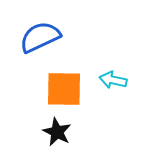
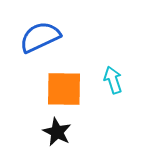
cyan arrow: rotated 60 degrees clockwise
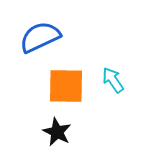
cyan arrow: rotated 16 degrees counterclockwise
orange square: moved 2 px right, 3 px up
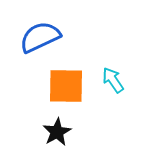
black star: rotated 16 degrees clockwise
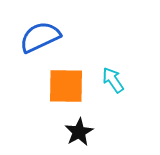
black star: moved 22 px right
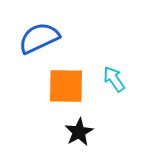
blue semicircle: moved 1 px left, 1 px down
cyan arrow: moved 1 px right, 1 px up
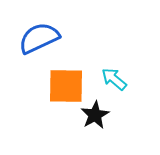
cyan arrow: rotated 16 degrees counterclockwise
black star: moved 16 px right, 17 px up
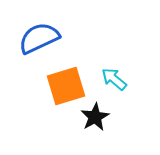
orange square: rotated 18 degrees counterclockwise
black star: moved 2 px down
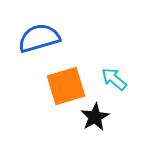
blue semicircle: rotated 9 degrees clockwise
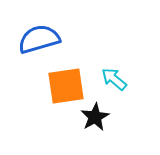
blue semicircle: moved 1 px down
orange square: rotated 9 degrees clockwise
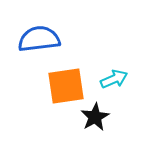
blue semicircle: rotated 9 degrees clockwise
cyan arrow: rotated 116 degrees clockwise
